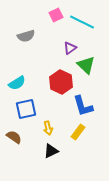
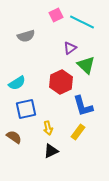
red hexagon: rotated 10 degrees clockwise
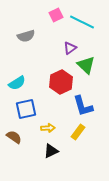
yellow arrow: rotated 80 degrees counterclockwise
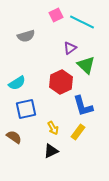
yellow arrow: moved 5 px right; rotated 64 degrees clockwise
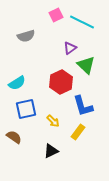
yellow arrow: moved 7 px up; rotated 16 degrees counterclockwise
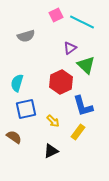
cyan semicircle: rotated 138 degrees clockwise
